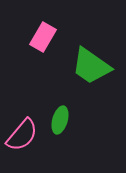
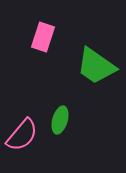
pink rectangle: rotated 12 degrees counterclockwise
green trapezoid: moved 5 px right
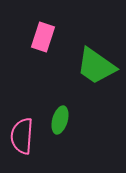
pink semicircle: moved 1 px down; rotated 144 degrees clockwise
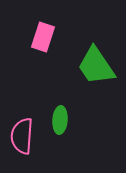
green trapezoid: rotated 21 degrees clockwise
green ellipse: rotated 12 degrees counterclockwise
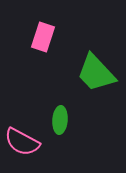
green trapezoid: moved 7 px down; rotated 9 degrees counterclockwise
pink semicircle: moved 6 px down; rotated 66 degrees counterclockwise
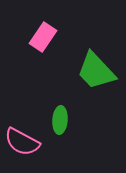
pink rectangle: rotated 16 degrees clockwise
green trapezoid: moved 2 px up
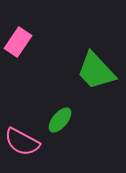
pink rectangle: moved 25 px left, 5 px down
green ellipse: rotated 36 degrees clockwise
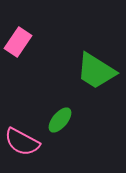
green trapezoid: rotated 15 degrees counterclockwise
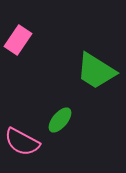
pink rectangle: moved 2 px up
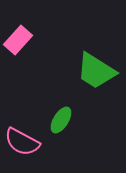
pink rectangle: rotated 8 degrees clockwise
green ellipse: moved 1 px right; rotated 8 degrees counterclockwise
